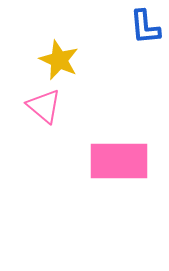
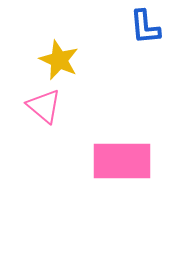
pink rectangle: moved 3 px right
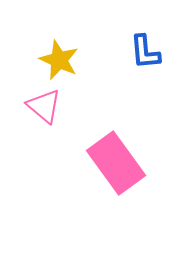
blue L-shape: moved 25 px down
pink rectangle: moved 6 px left, 2 px down; rotated 54 degrees clockwise
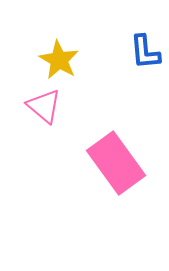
yellow star: rotated 6 degrees clockwise
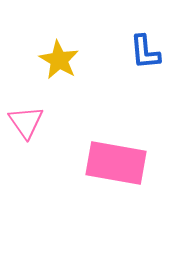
pink triangle: moved 18 px left, 16 px down; rotated 15 degrees clockwise
pink rectangle: rotated 44 degrees counterclockwise
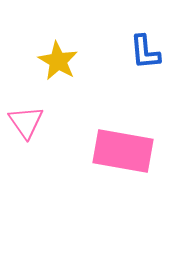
yellow star: moved 1 px left, 1 px down
pink rectangle: moved 7 px right, 12 px up
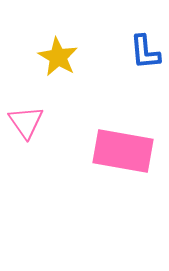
yellow star: moved 4 px up
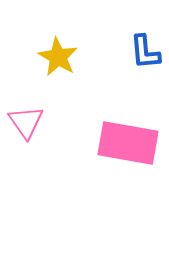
pink rectangle: moved 5 px right, 8 px up
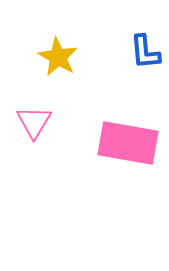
pink triangle: moved 8 px right; rotated 6 degrees clockwise
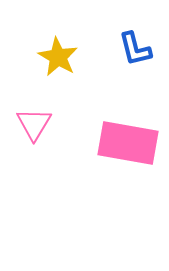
blue L-shape: moved 10 px left, 3 px up; rotated 9 degrees counterclockwise
pink triangle: moved 2 px down
